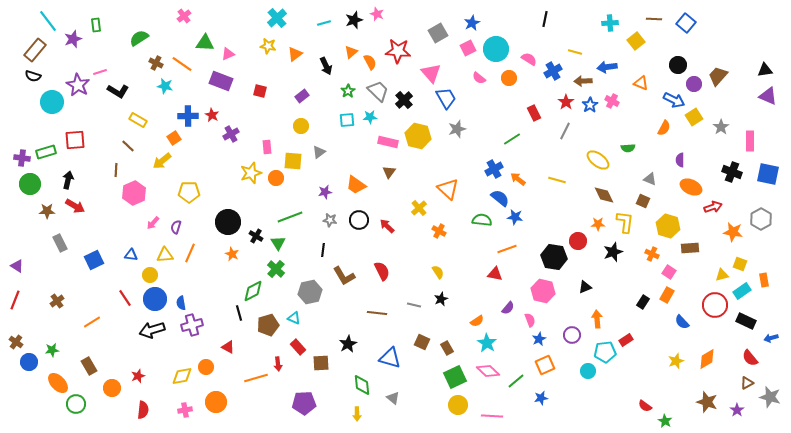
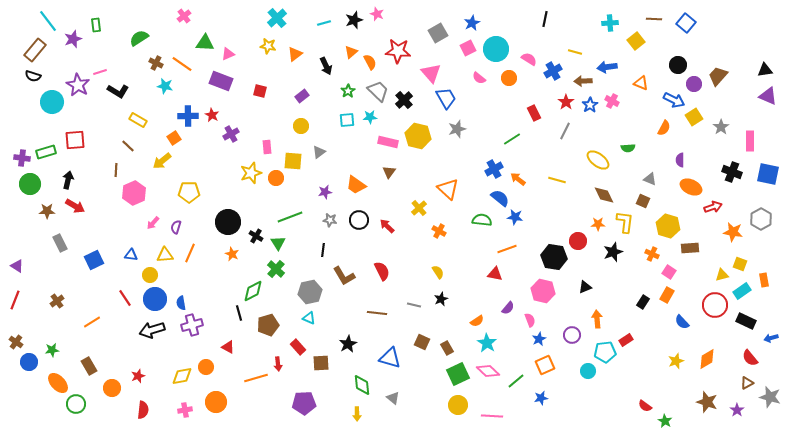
cyan triangle at (294, 318): moved 15 px right
green square at (455, 377): moved 3 px right, 3 px up
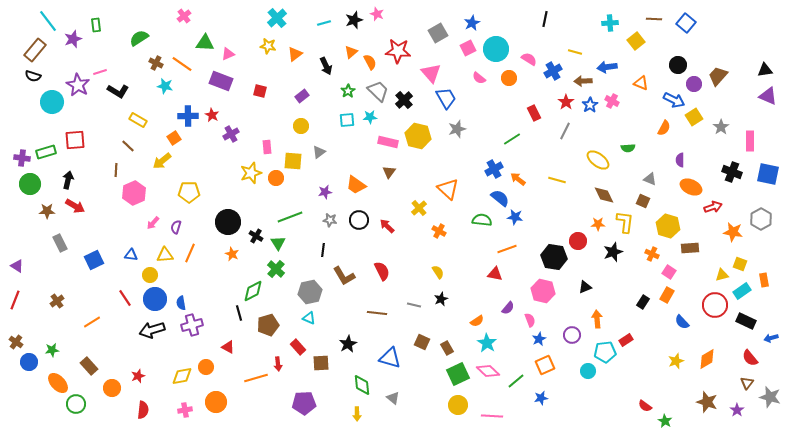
brown rectangle at (89, 366): rotated 12 degrees counterclockwise
brown triangle at (747, 383): rotated 24 degrees counterclockwise
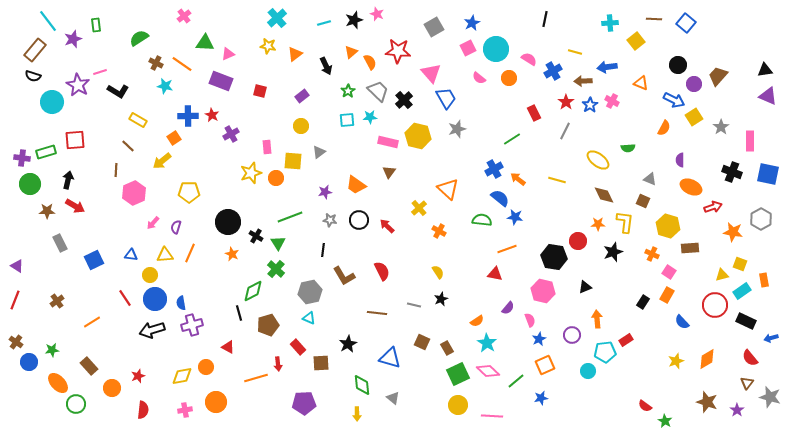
gray square at (438, 33): moved 4 px left, 6 px up
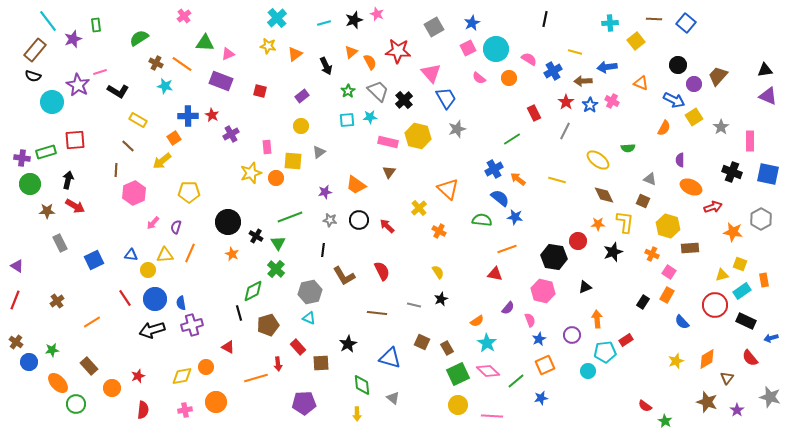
yellow circle at (150, 275): moved 2 px left, 5 px up
brown triangle at (747, 383): moved 20 px left, 5 px up
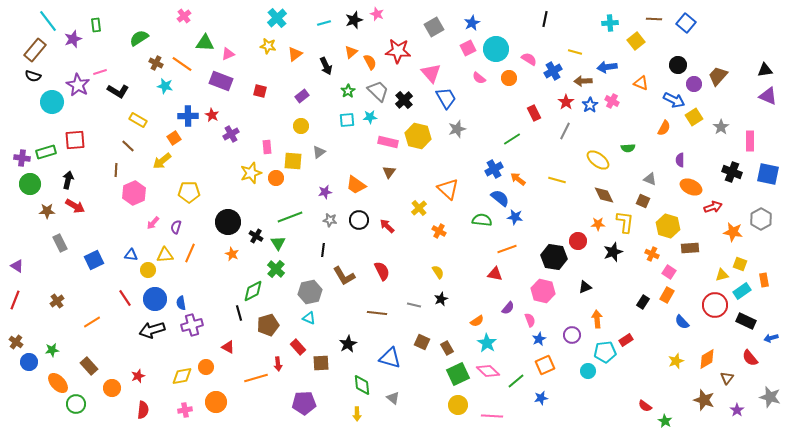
brown star at (707, 402): moved 3 px left, 2 px up
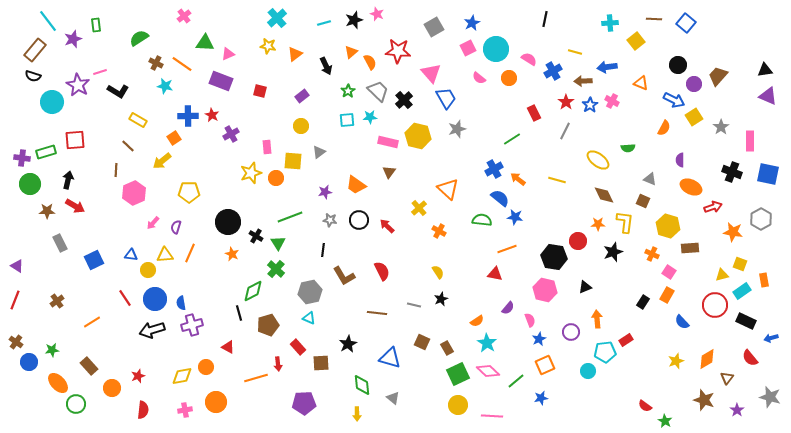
pink hexagon at (543, 291): moved 2 px right, 1 px up
purple circle at (572, 335): moved 1 px left, 3 px up
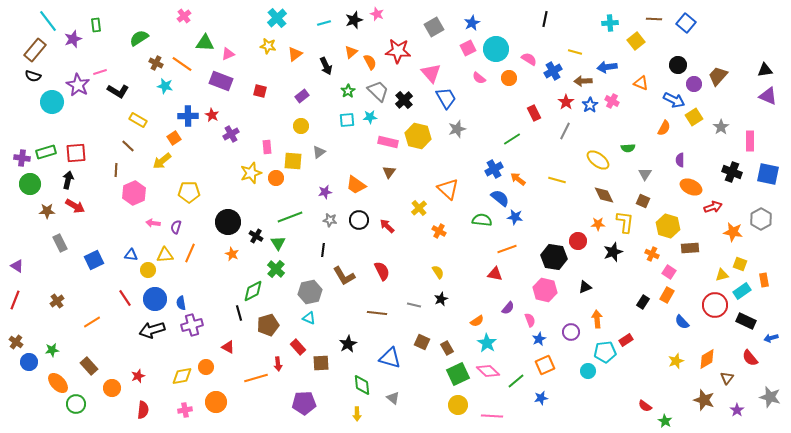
red square at (75, 140): moved 1 px right, 13 px down
gray triangle at (650, 179): moved 5 px left, 5 px up; rotated 40 degrees clockwise
pink arrow at (153, 223): rotated 56 degrees clockwise
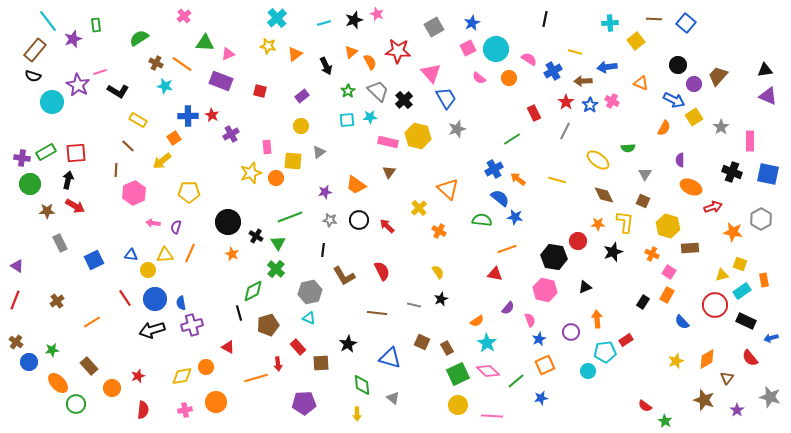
green rectangle at (46, 152): rotated 12 degrees counterclockwise
